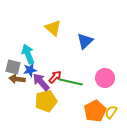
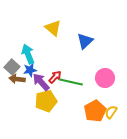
gray square: moved 1 px left; rotated 28 degrees clockwise
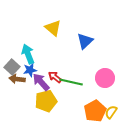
red arrow: rotated 96 degrees counterclockwise
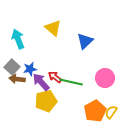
cyan arrow: moved 10 px left, 15 px up
blue star: moved 1 px up
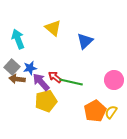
blue star: moved 1 px up
pink circle: moved 9 px right, 2 px down
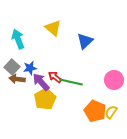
yellow pentagon: moved 1 px left, 2 px up; rotated 15 degrees counterclockwise
orange pentagon: rotated 20 degrees counterclockwise
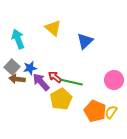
yellow pentagon: moved 16 px right
